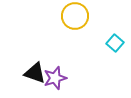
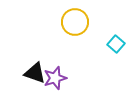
yellow circle: moved 6 px down
cyan square: moved 1 px right, 1 px down
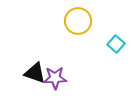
yellow circle: moved 3 px right, 1 px up
purple star: rotated 15 degrees clockwise
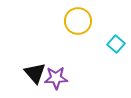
black triangle: rotated 30 degrees clockwise
purple star: moved 1 px right
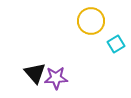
yellow circle: moved 13 px right
cyan square: rotated 18 degrees clockwise
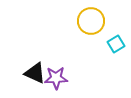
black triangle: rotated 25 degrees counterclockwise
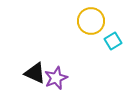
cyan square: moved 3 px left, 3 px up
purple star: rotated 20 degrees counterclockwise
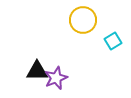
yellow circle: moved 8 px left, 1 px up
black triangle: moved 2 px right, 2 px up; rotated 25 degrees counterclockwise
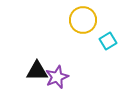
cyan square: moved 5 px left
purple star: moved 1 px right, 1 px up
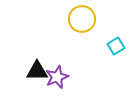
yellow circle: moved 1 px left, 1 px up
cyan square: moved 8 px right, 5 px down
